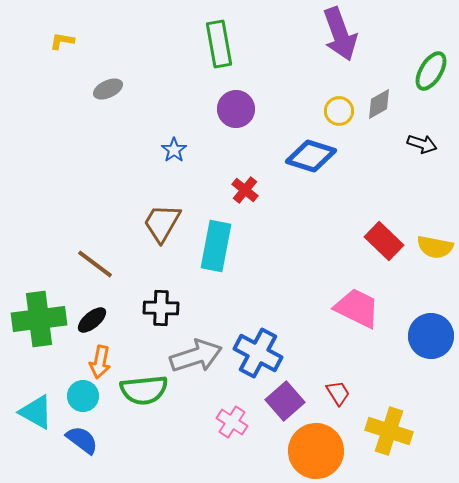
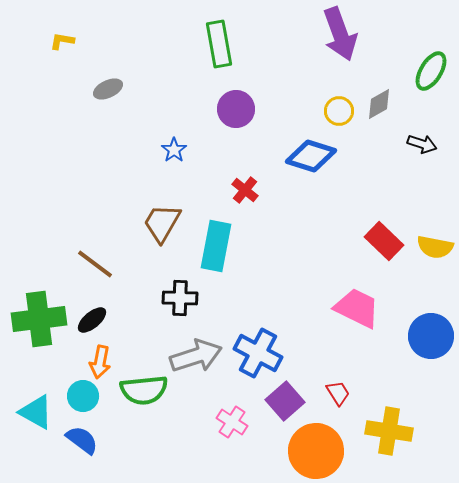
black cross: moved 19 px right, 10 px up
yellow cross: rotated 9 degrees counterclockwise
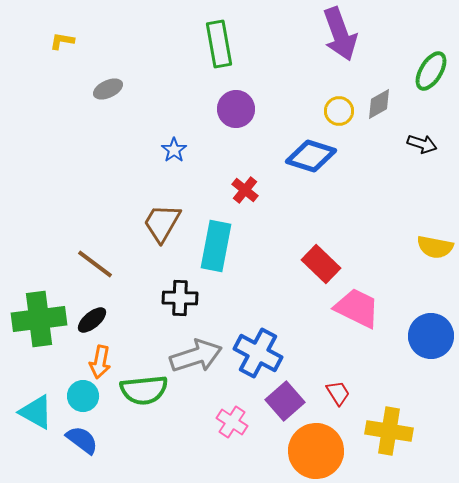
red rectangle: moved 63 px left, 23 px down
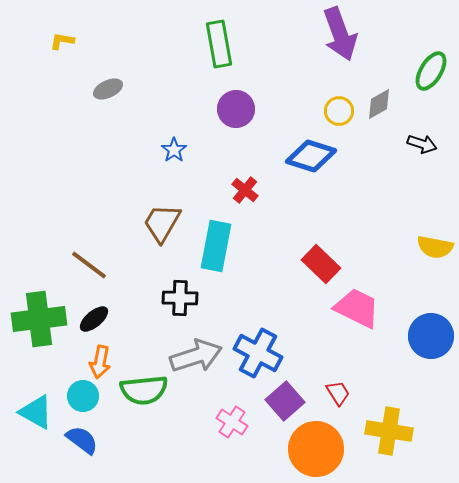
brown line: moved 6 px left, 1 px down
black ellipse: moved 2 px right, 1 px up
orange circle: moved 2 px up
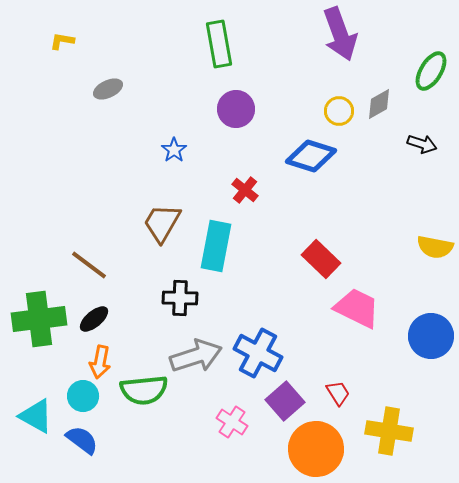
red rectangle: moved 5 px up
cyan triangle: moved 4 px down
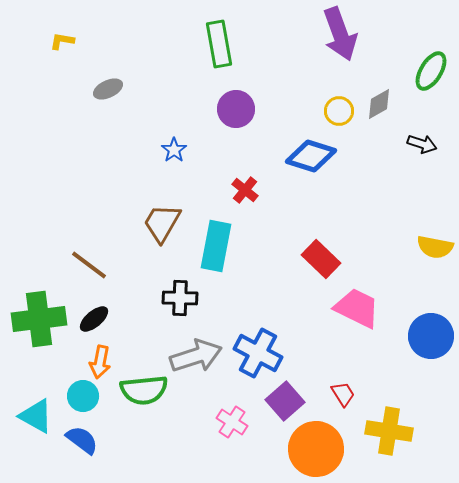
red trapezoid: moved 5 px right, 1 px down
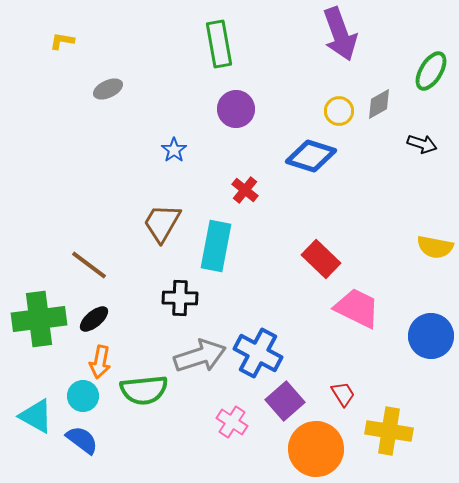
gray arrow: moved 4 px right
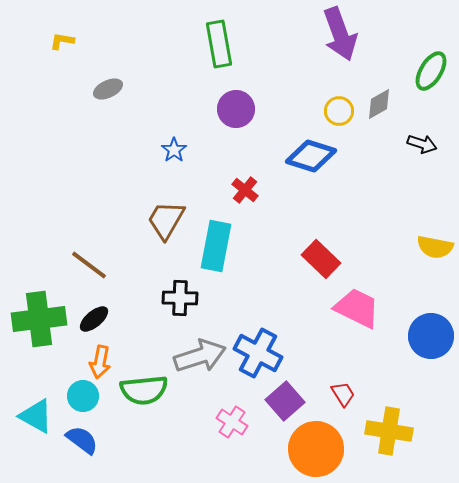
brown trapezoid: moved 4 px right, 3 px up
